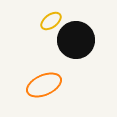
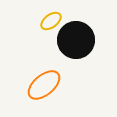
orange ellipse: rotated 16 degrees counterclockwise
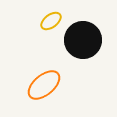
black circle: moved 7 px right
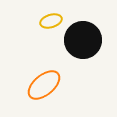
yellow ellipse: rotated 20 degrees clockwise
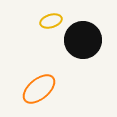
orange ellipse: moved 5 px left, 4 px down
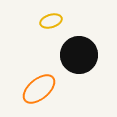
black circle: moved 4 px left, 15 px down
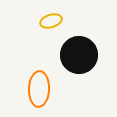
orange ellipse: rotated 48 degrees counterclockwise
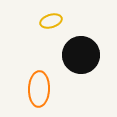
black circle: moved 2 px right
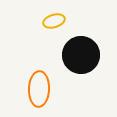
yellow ellipse: moved 3 px right
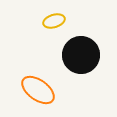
orange ellipse: moved 1 px left, 1 px down; rotated 56 degrees counterclockwise
